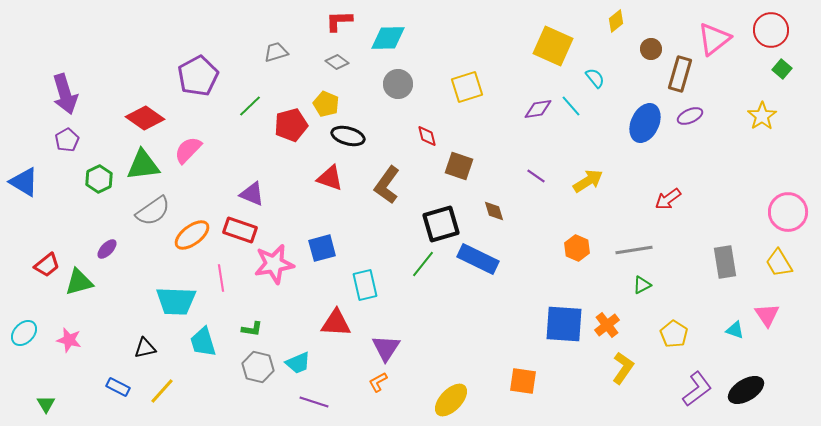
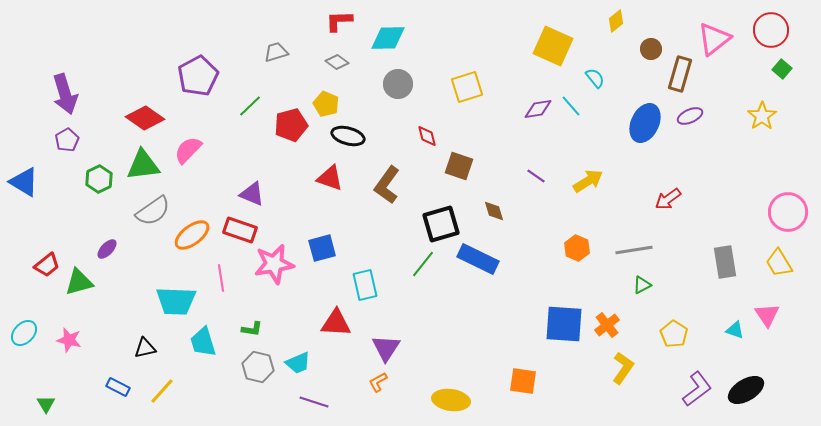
yellow ellipse at (451, 400): rotated 54 degrees clockwise
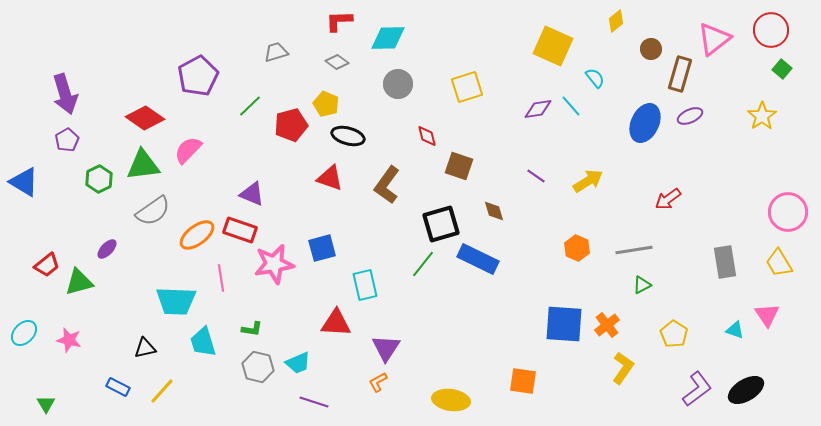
orange ellipse at (192, 235): moved 5 px right
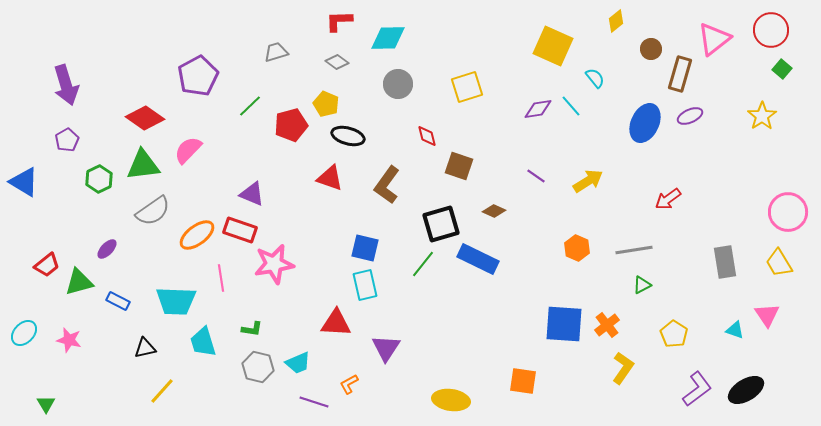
purple arrow at (65, 94): moved 1 px right, 9 px up
brown diamond at (494, 211): rotated 50 degrees counterclockwise
blue square at (322, 248): moved 43 px right; rotated 28 degrees clockwise
orange L-shape at (378, 382): moved 29 px left, 2 px down
blue rectangle at (118, 387): moved 86 px up
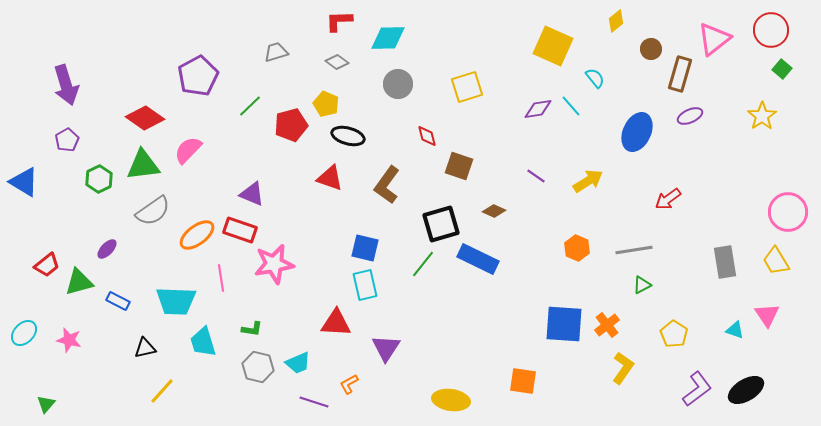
blue ellipse at (645, 123): moved 8 px left, 9 px down
yellow trapezoid at (779, 263): moved 3 px left, 2 px up
green triangle at (46, 404): rotated 12 degrees clockwise
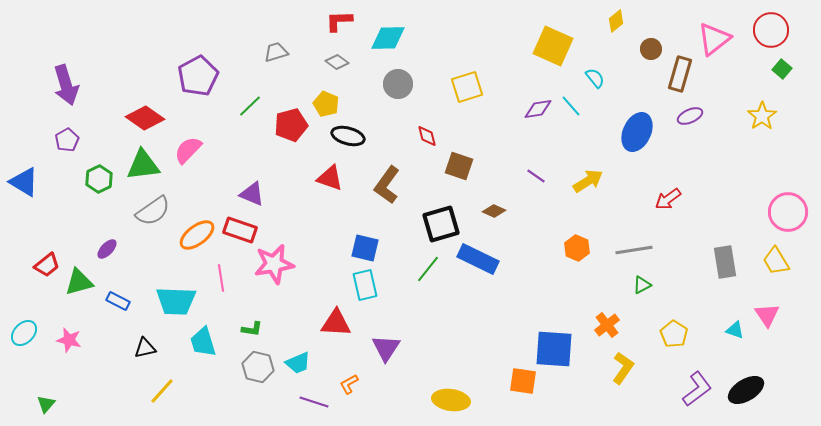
green line at (423, 264): moved 5 px right, 5 px down
blue square at (564, 324): moved 10 px left, 25 px down
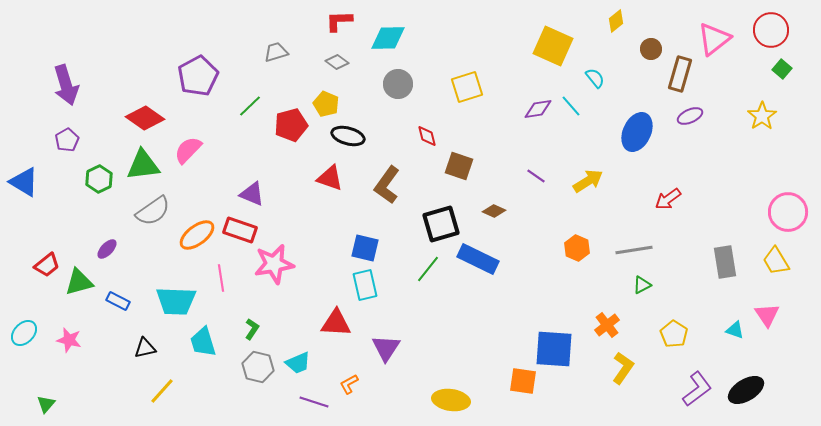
green L-shape at (252, 329): rotated 65 degrees counterclockwise
